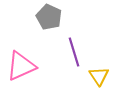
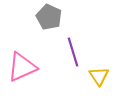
purple line: moved 1 px left
pink triangle: moved 1 px right, 1 px down
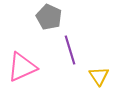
purple line: moved 3 px left, 2 px up
